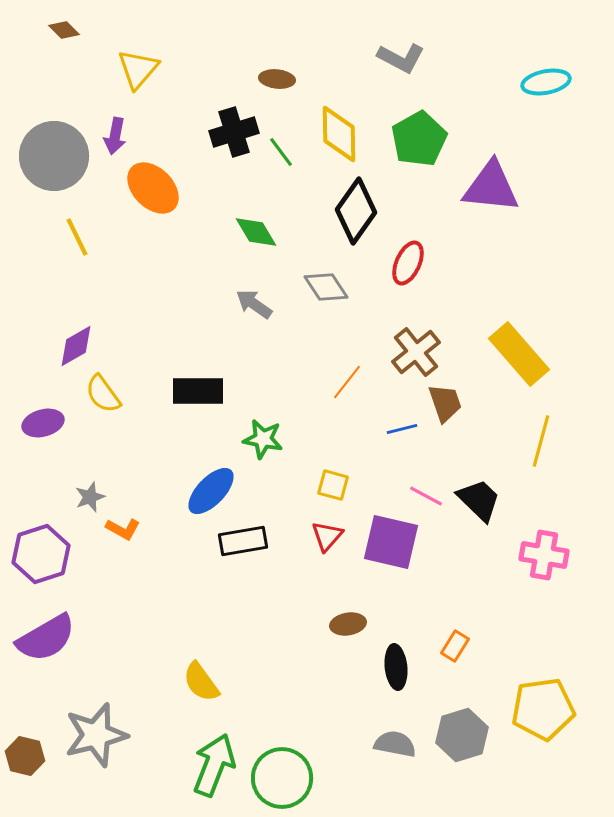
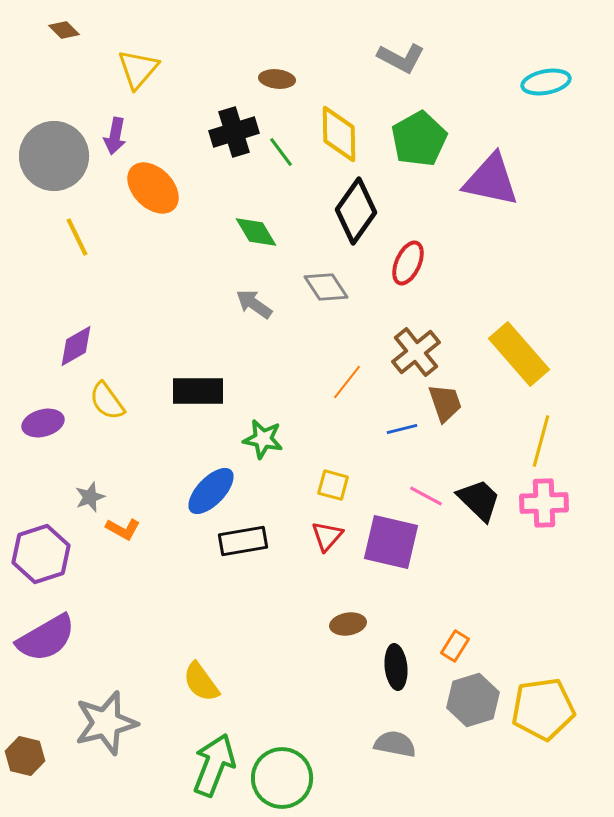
purple triangle at (491, 187): moved 7 px up; rotated 6 degrees clockwise
yellow semicircle at (103, 394): moved 4 px right, 7 px down
pink cross at (544, 555): moved 52 px up; rotated 12 degrees counterclockwise
gray star at (96, 735): moved 10 px right, 12 px up
gray hexagon at (462, 735): moved 11 px right, 35 px up
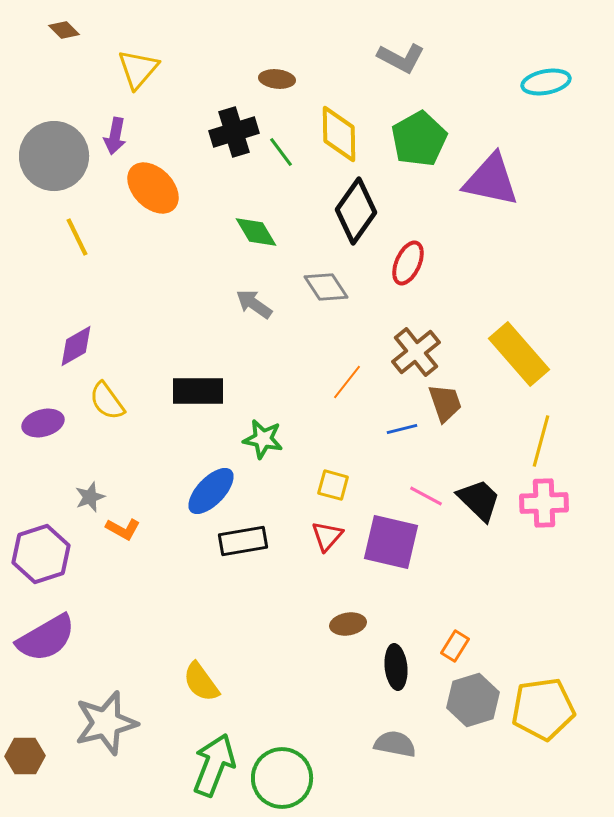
brown hexagon at (25, 756): rotated 15 degrees counterclockwise
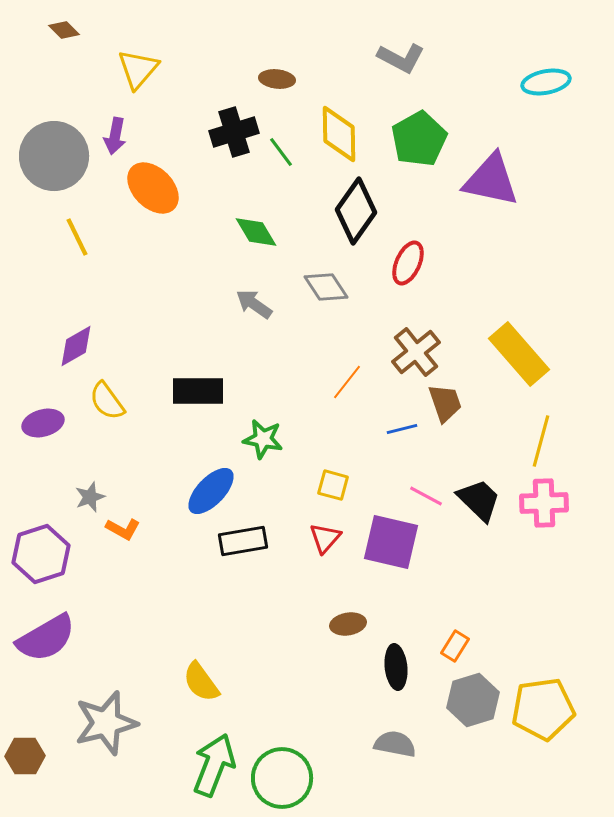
red triangle at (327, 536): moved 2 px left, 2 px down
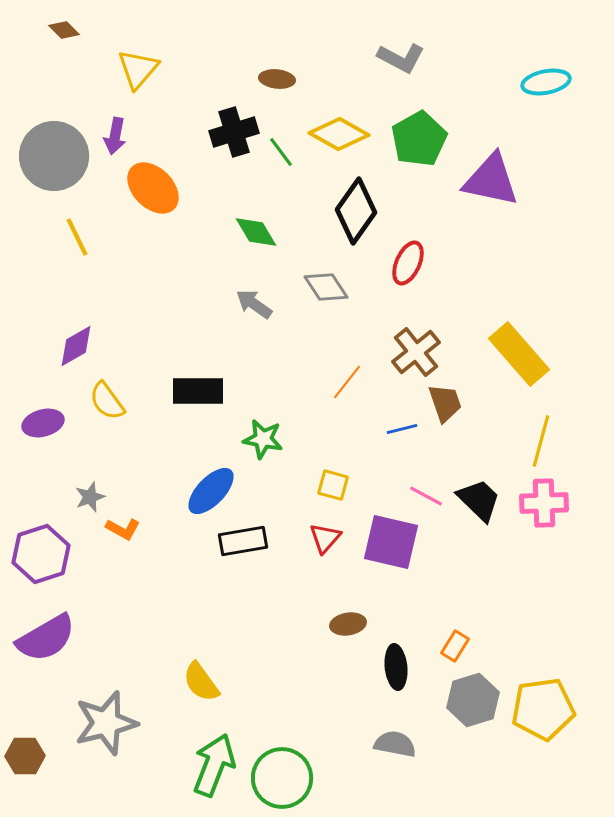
yellow diamond at (339, 134): rotated 60 degrees counterclockwise
